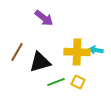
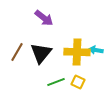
black triangle: moved 1 px right, 9 px up; rotated 35 degrees counterclockwise
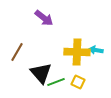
black triangle: moved 20 px down; rotated 20 degrees counterclockwise
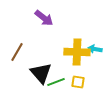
cyan arrow: moved 1 px left, 1 px up
yellow square: rotated 16 degrees counterclockwise
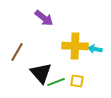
yellow cross: moved 2 px left, 6 px up
yellow square: moved 1 px left, 1 px up
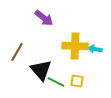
black triangle: moved 3 px up
green line: rotated 48 degrees clockwise
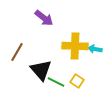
yellow square: rotated 24 degrees clockwise
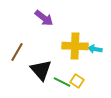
green line: moved 6 px right
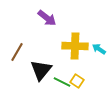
purple arrow: moved 3 px right
cyan arrow: moved 4 px right; rotated 24 degrees clockwise
black triangle: rotated 20 degrees clockwise
